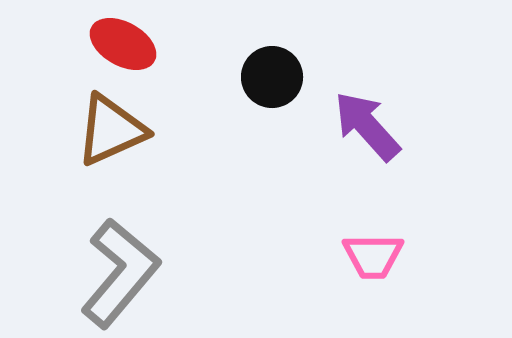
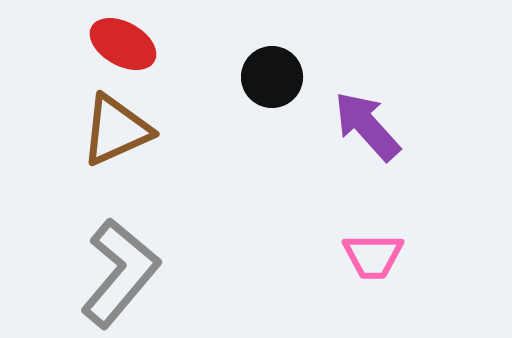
brown triangle: moved 5 px right
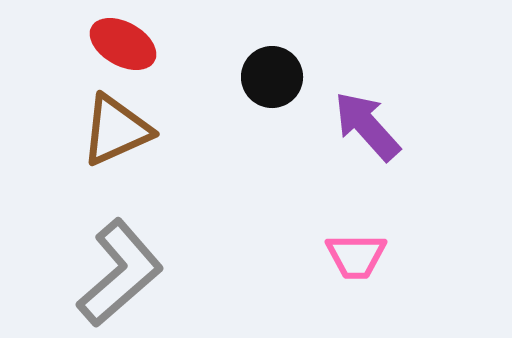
pink trapezoid: moved 17 px left
gray L-shape: rotated 9 degrees clockwise
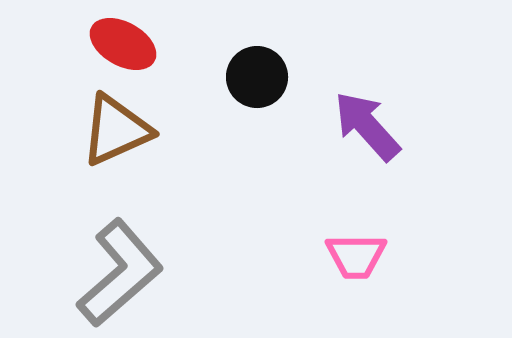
black circle: moved 15 px left
